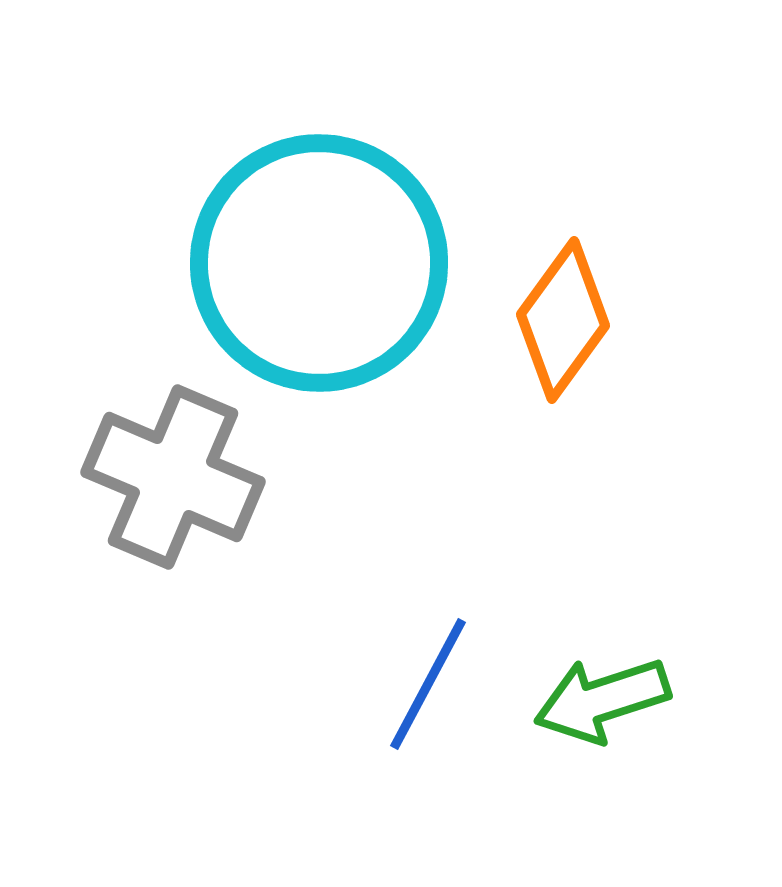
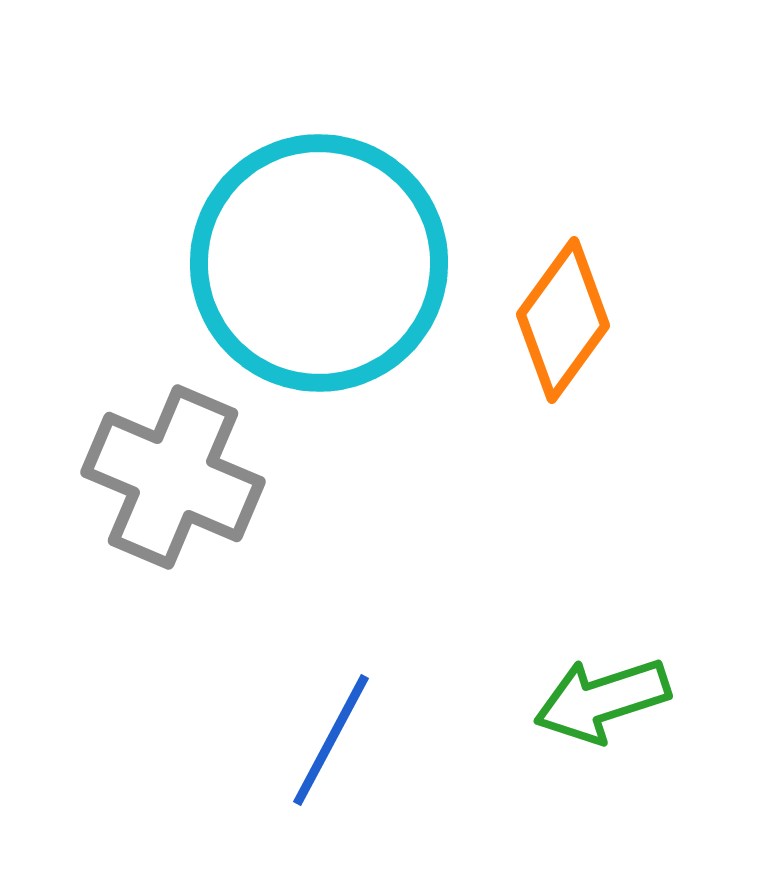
blue line: moved 97 px left, 56 px down
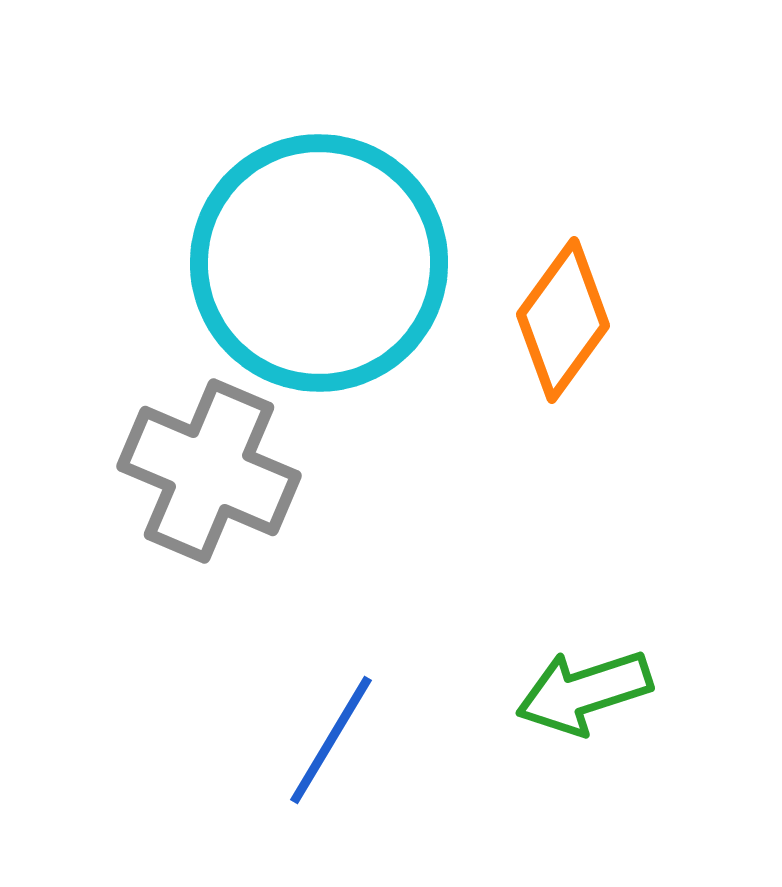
gray cross: moved 36 px right, 6 px up
green arrow: moved 18 px left, 8 px up
blue line: rotated 3 degrees clockwise
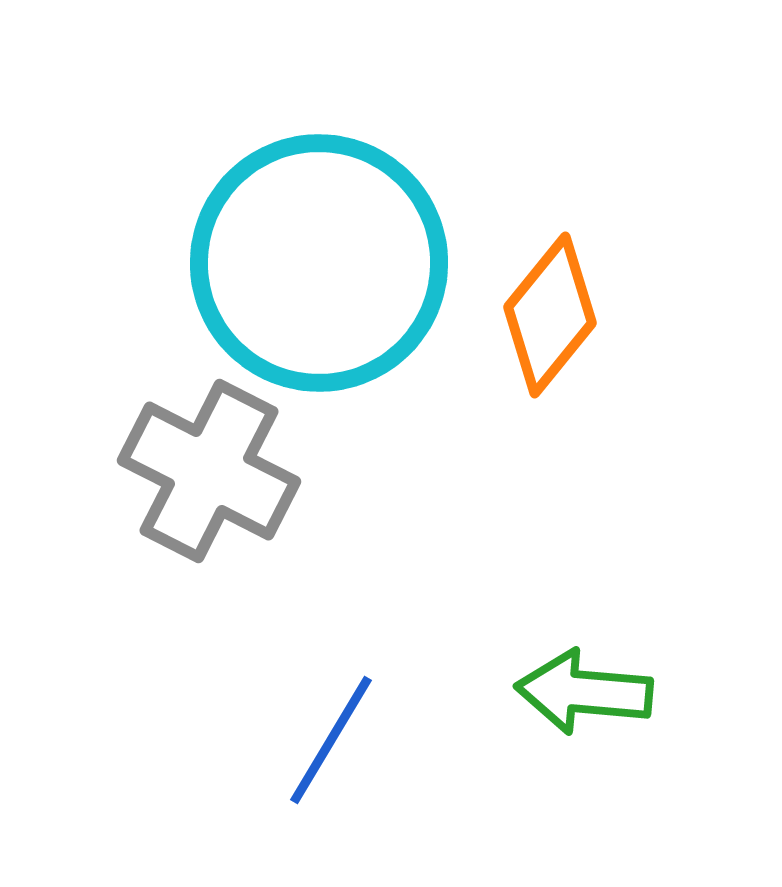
orange diamond: moved 13 px left, 5 px up; rotated 3 degrees clockwise
gray cross: rotated 4 degrees clockwise
green arrow: rotated 23 degrees clockwise
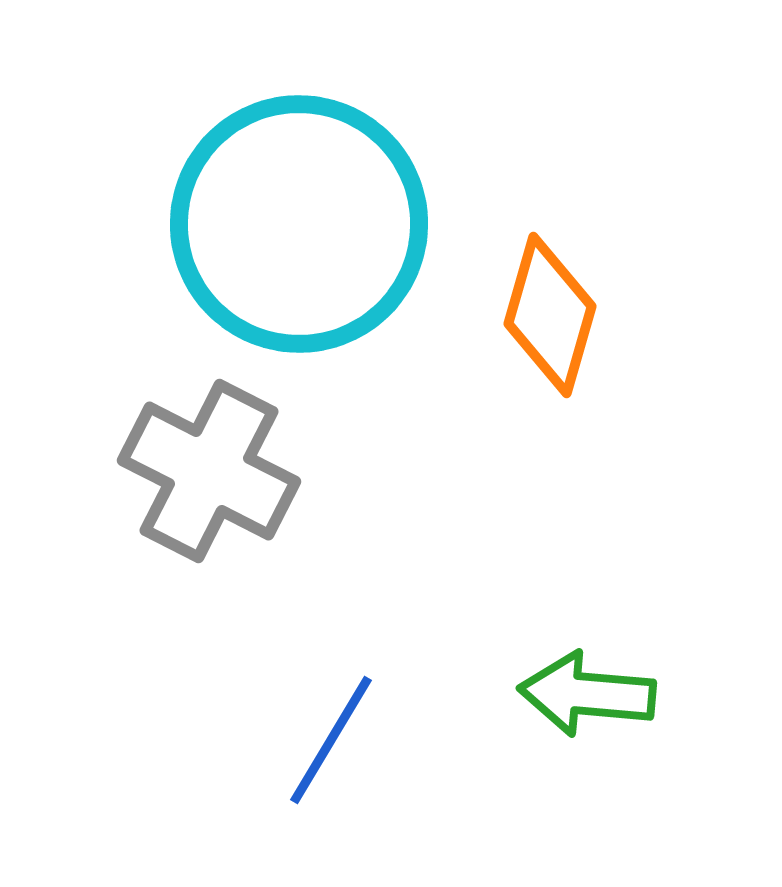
cyan circle: moved 20 px left, 39 px up
orange diamond: rotated 23 degrees counterclockwise
green arrow: moved 3 px right, 2 px down
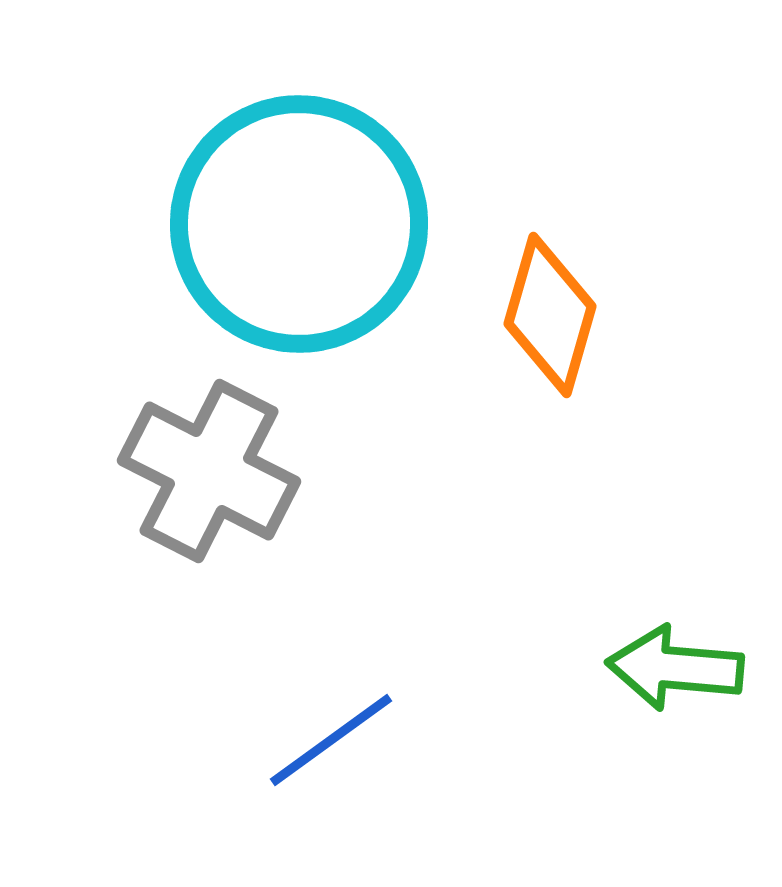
green arrow: moved 88 px right, 26 px up
blue line: rotated 23 degrees clockwise
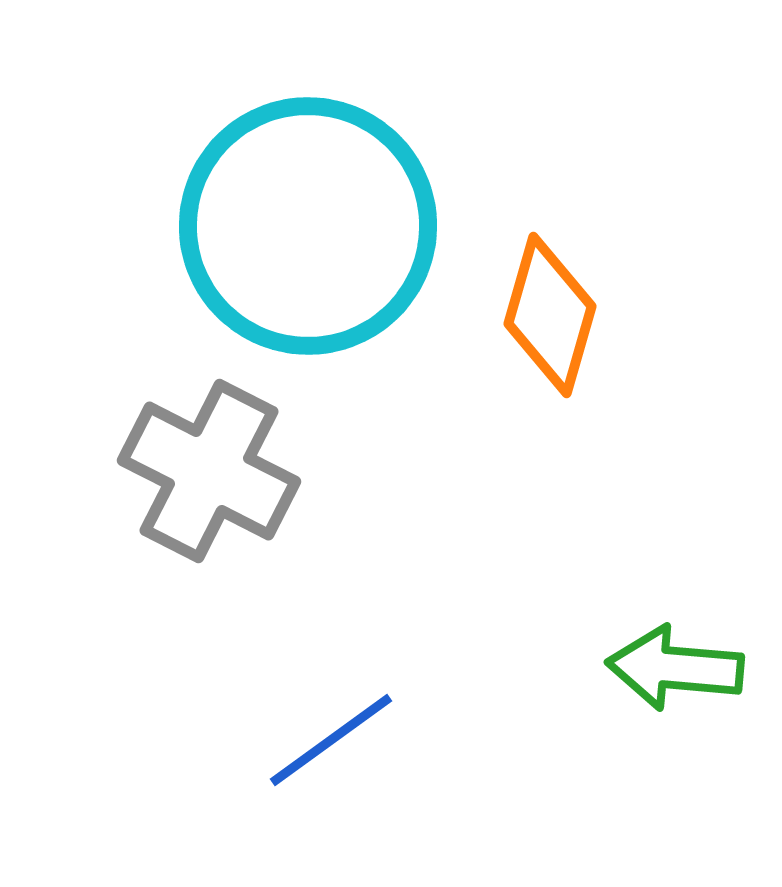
cyan circle: moved 9 px right, 2 px down
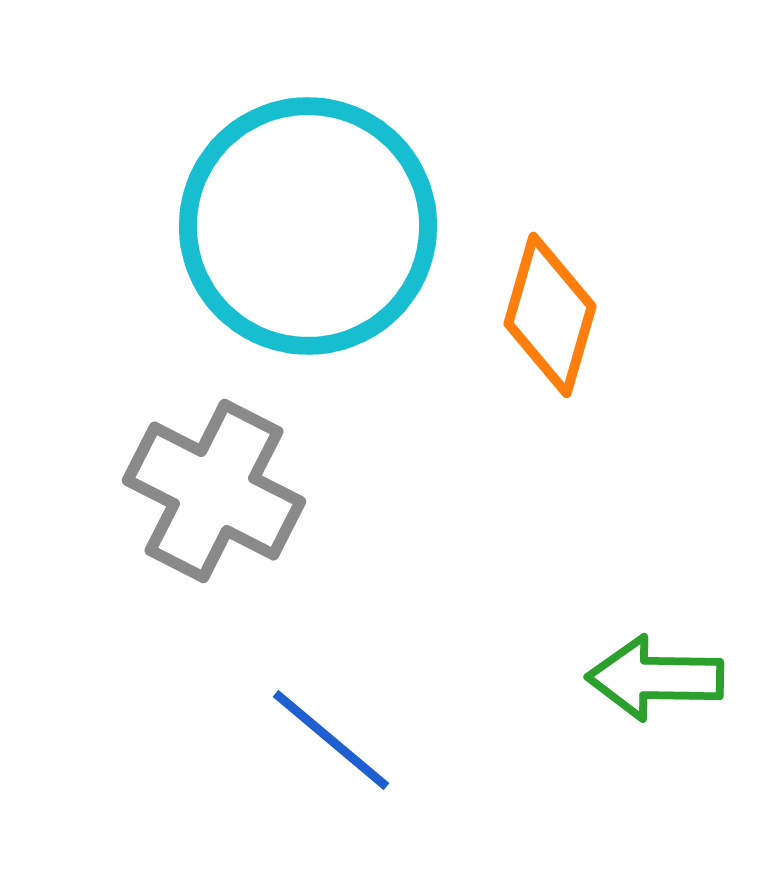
gray cross: moved 5 px right, 20 px down
green arrow: moved 20 px left, 10 px down; rotated 4 degrees counterclockwise
blue line: rotated 76 degrees clockwise
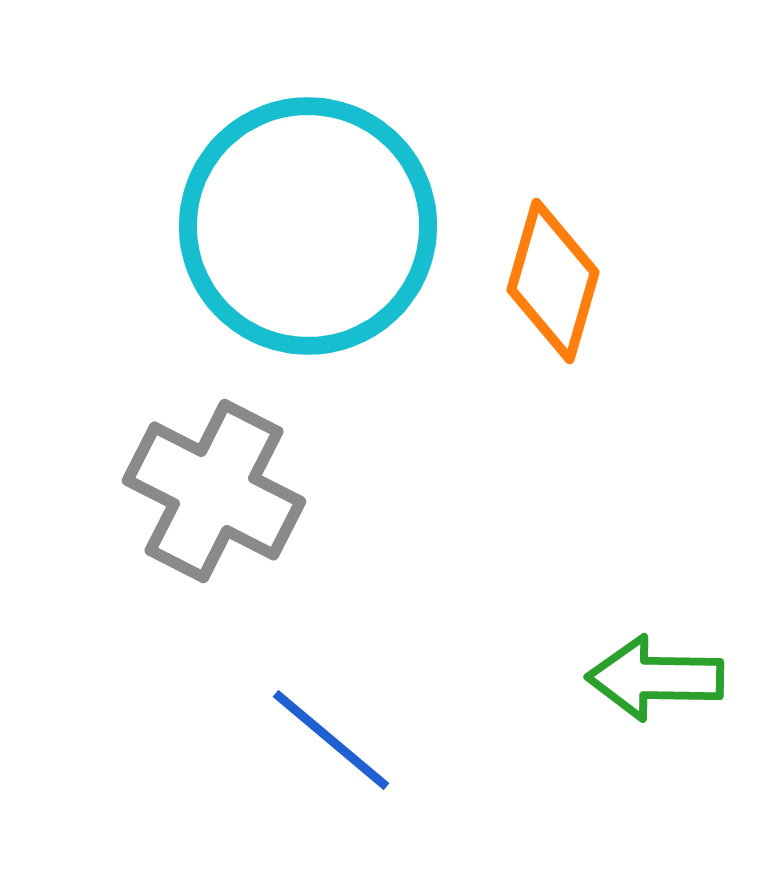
orange diamond: moved 3 px right, 34 px up
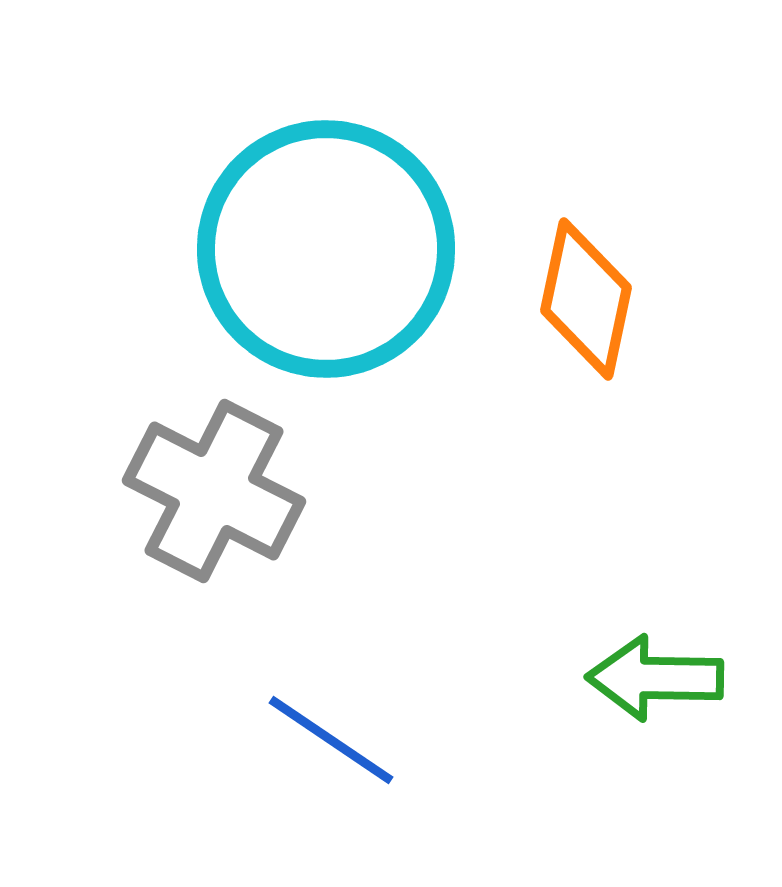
cyan circle: moved 18 px right, 23 px down
orange diamond: moved 33 px right, 18 px down; rotated 4 degrees counterclockwise
blue line: rotated 6 degrees counterclockwise
